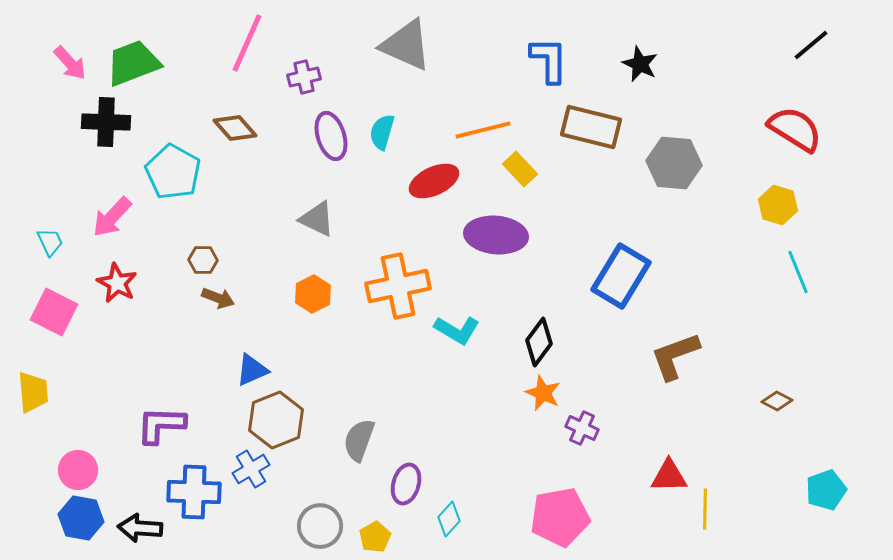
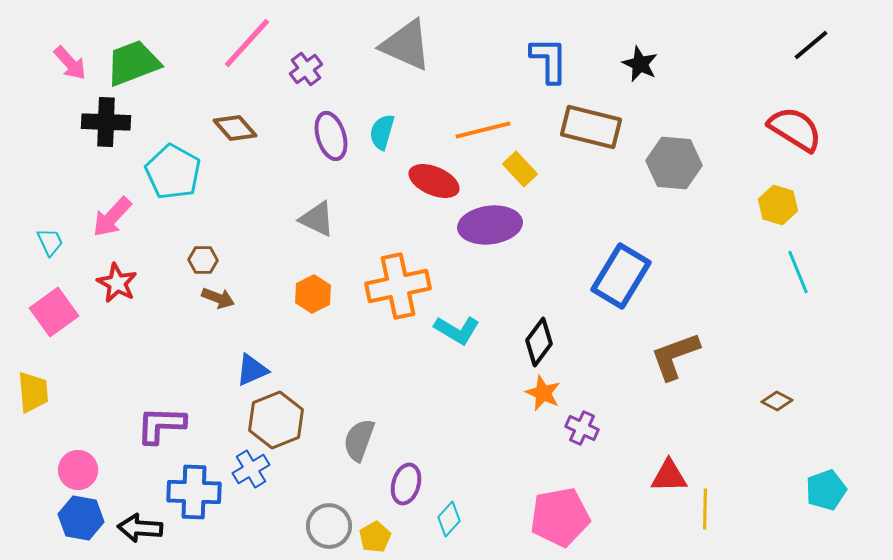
pink line at (247, 43): rotated 18 degrees clockwise
purple cross at (304, 77): moved 2 px right, 8 px up; rotated 24 degrees counterclockwise
red ellipse at (434, 181): rotated 48 degrees clockwise
purple ellipse at (496, 235): moved 6 px left, 10 px up; rotated 12 degrees counterclockwise
pink square at (54, 312): rotated 27 degrees clockwise
gray circle at (320, 526): moved 9 px right
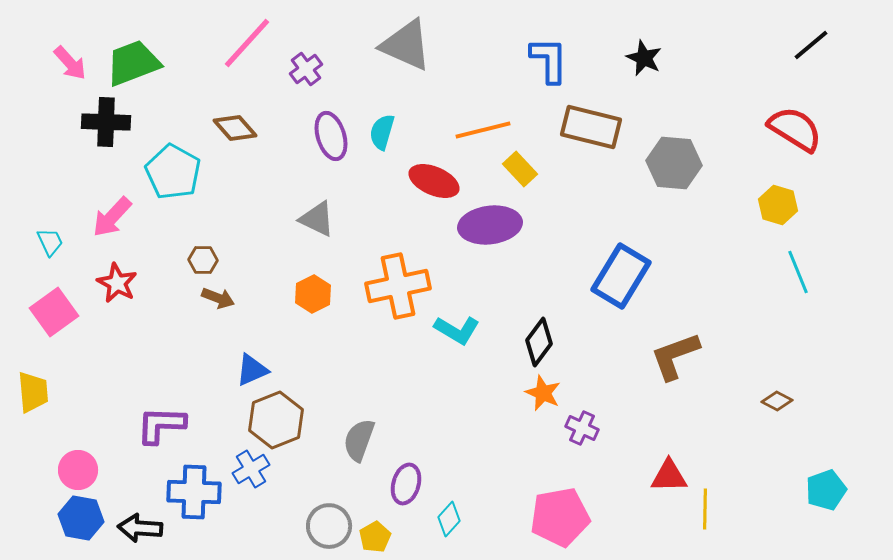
black star at (640, 64): moved 4 px right, 6 px up
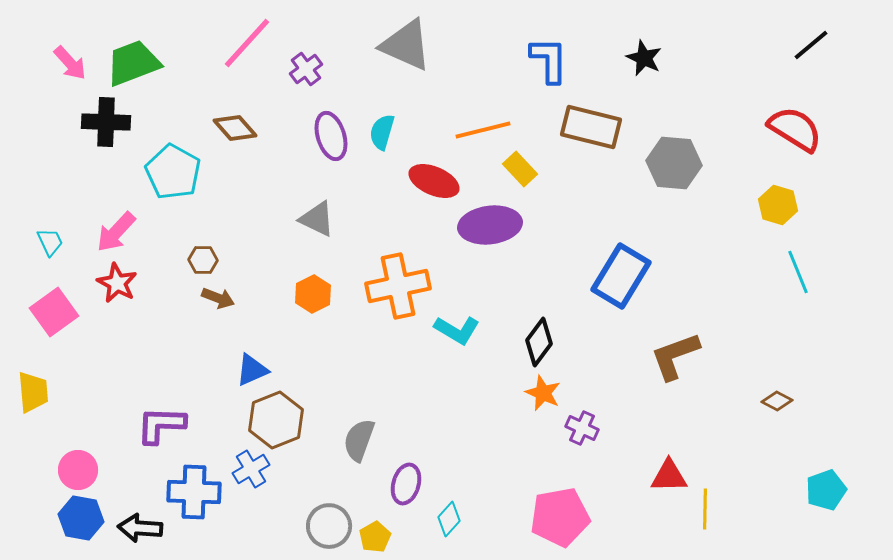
pink arrow at (112, 217): moved 4 px right, 15 px down
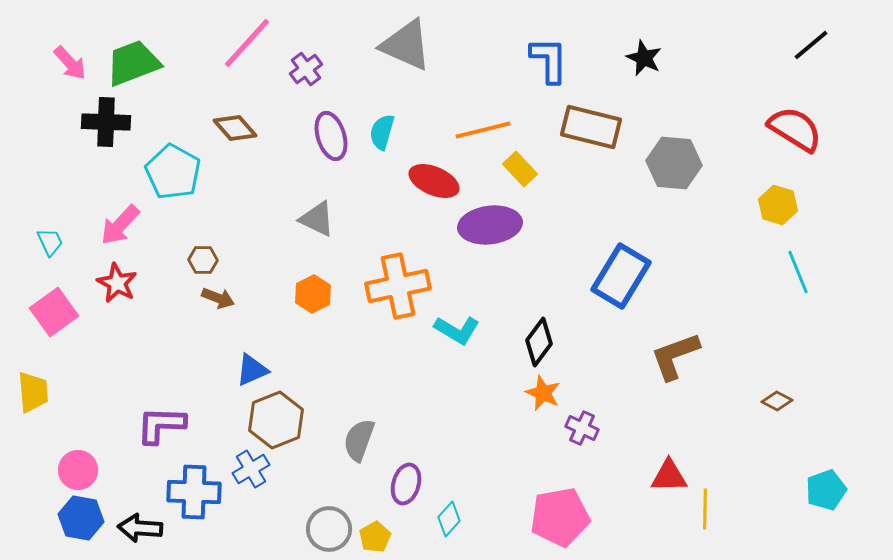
pink arrow at (116, 232): moved 4 px right, 7 px up
gray circle at (329, 526): moved 3 px down
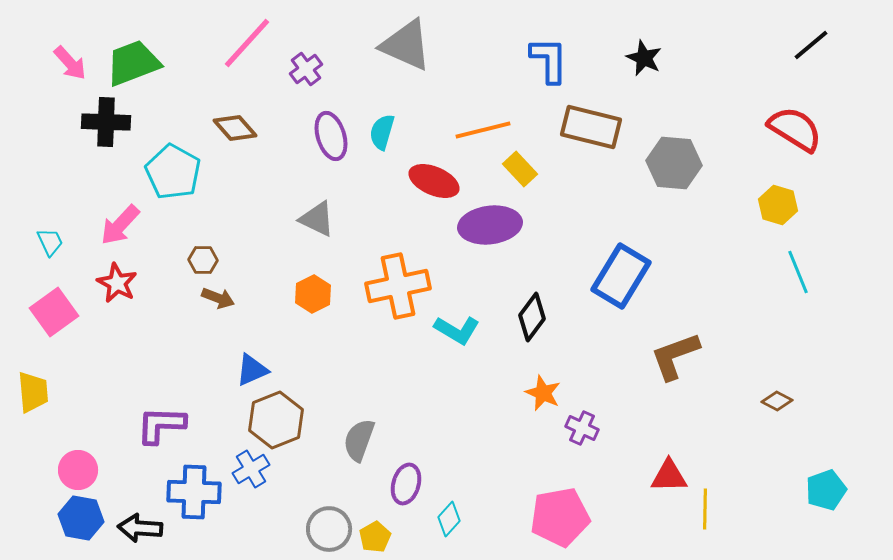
black diamond at (539, 342): moved 7 px left, 25 px up
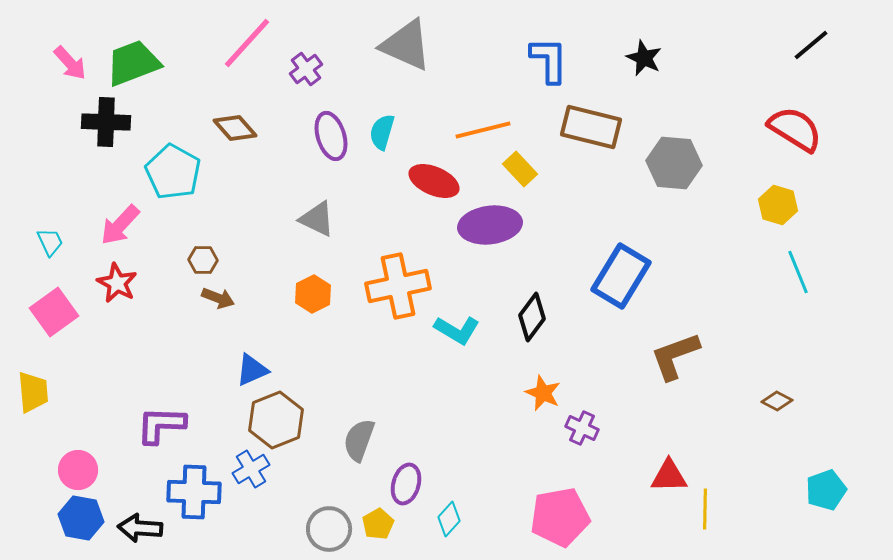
yellow pentagon at (375, 537): moved 3 px right, 13 px up
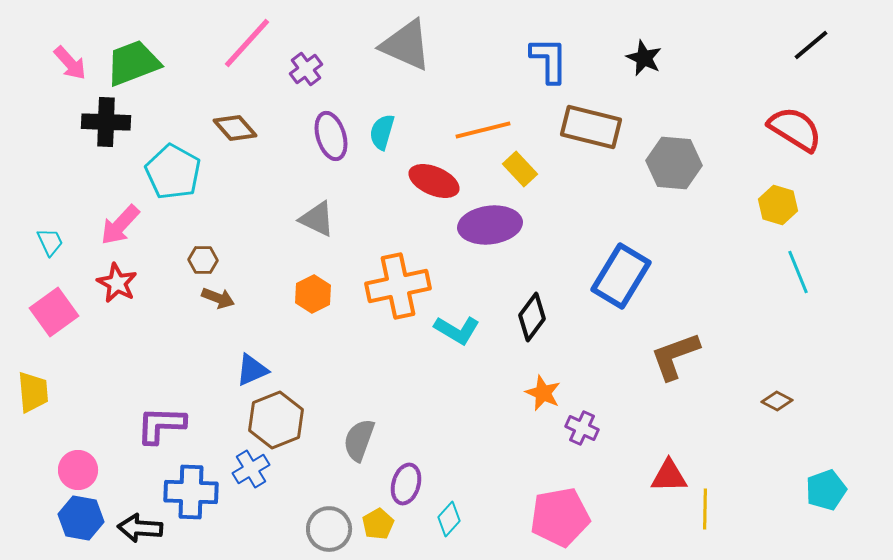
blue cross at (194, 492): moved 3 px left
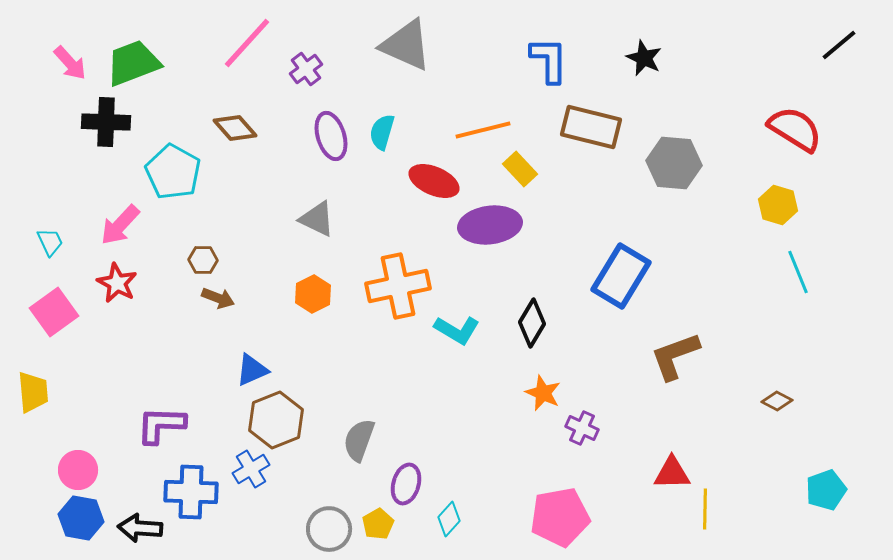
black line at (811, 45): moved 28 px right
black diamond at (532, 317): moved 6 px down; rotated 6 degrees counterclockwise
red triangle at (669, 476): moved 3 px right, 3 px up
